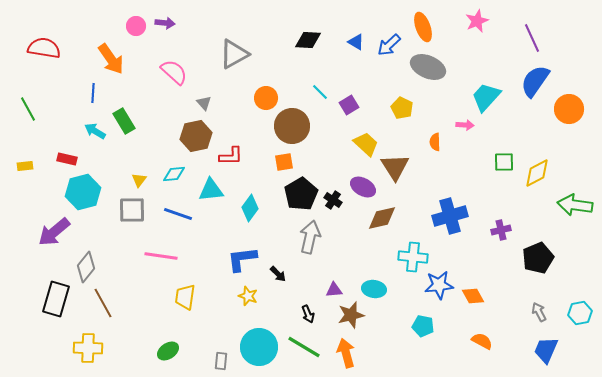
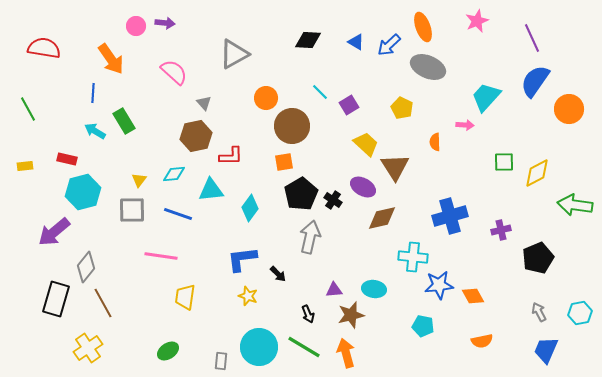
orange semicircle at (482, 341): rotated 140 degrees clockwise
yellow cross at (88, 348): rotated 36 degrees counterclockwise
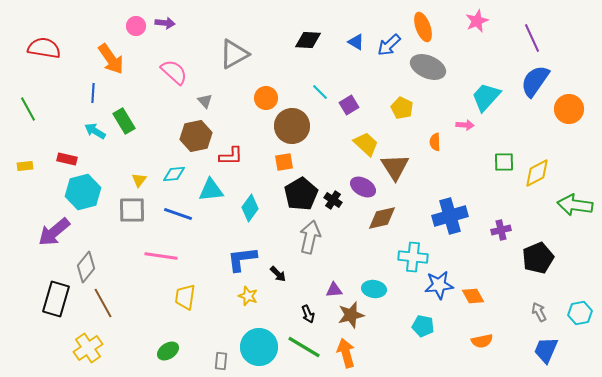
gray triangle at (204, 103): moved 1 px right, 2 px up
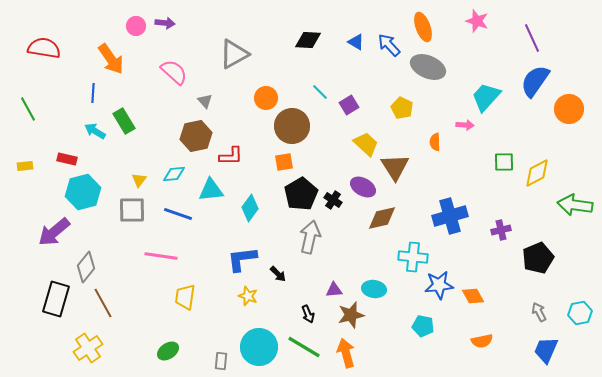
pink star at (477, 21): rotated 30 degrees counterclockwise
blue arrow at (389, 45): rotated 90 degrees clockwise
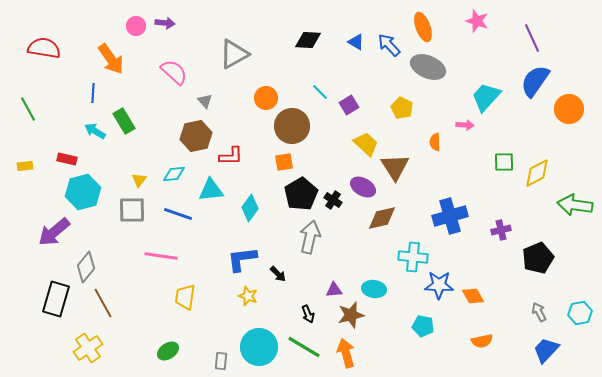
blue star at (439, 285): rotated 8 degrees clockwise
blue trapezoid at (546, 350): rotated 20 degrees clockwise
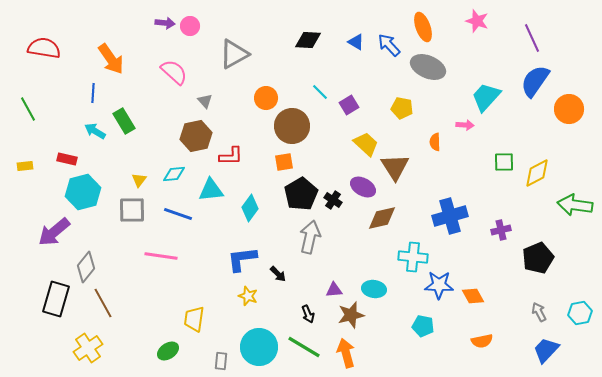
pink circle at (136, 26): moved 54 px right
yellow pentagon at (402, 108): rotated 15 degrees counterclockwise
yellow trapezoid at (185, 297): moved 9 px right, 22 px down
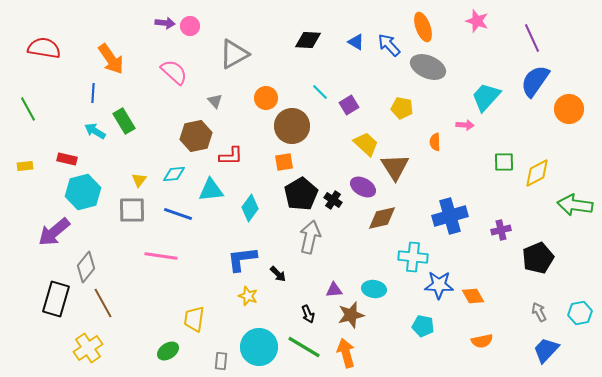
gray triangle at (205, 101): moved 10 px right
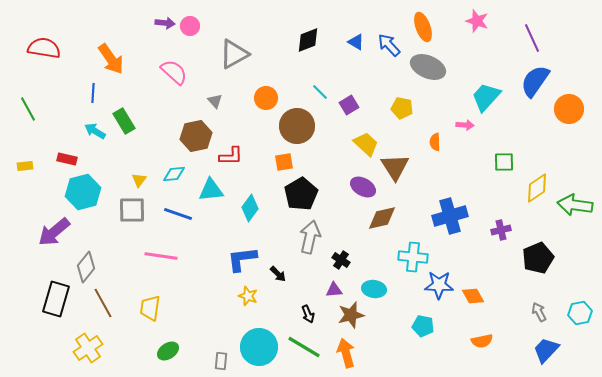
black diamond at (308, 40): rotated 24 degrees counterclockwise
brown circle at (292, 126): moved 5 px right
yellow diamond at (537, 173): moved 15 px down; rotated 8 degrees counterclockwise
black cross at (333, 200): moved 8 px right, 60 px down
yellow trapezoid at (194, 319): moved 44 px left, 11 px up
